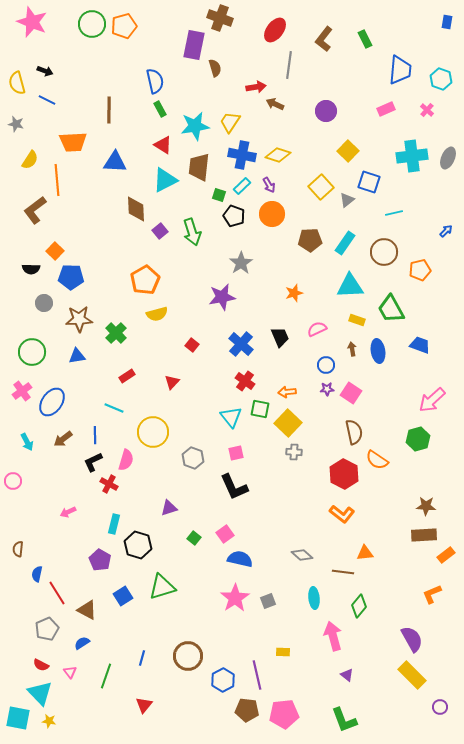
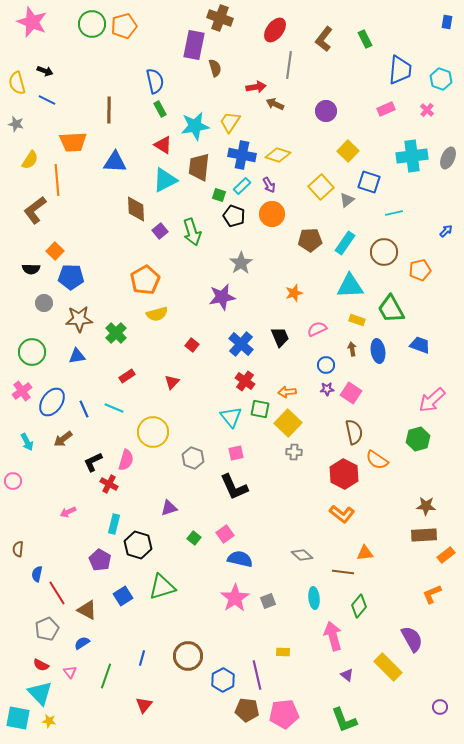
blue line at (95, 435): moved 11 px left, 26 px up; rotated 24 degrees counterclockwise
yellow rectangle at (412, 675): moved 24 px left, 8 px up
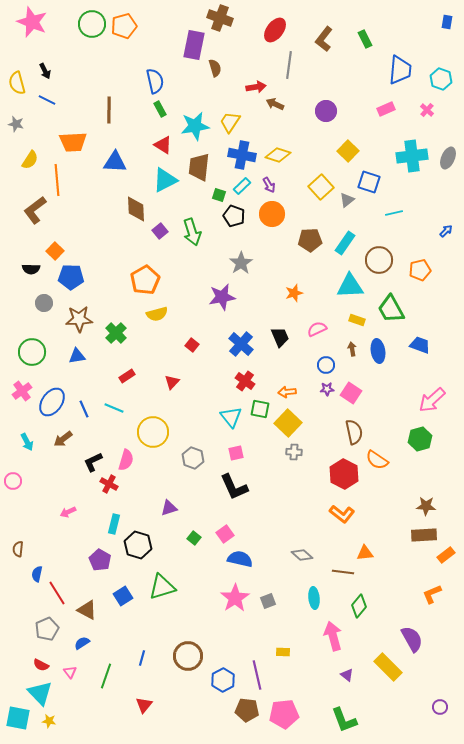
black arrow at (45, 71): rotated 42 degrees clockwise
brown circle at (384, 252): moved 5 px left, 8 px down
green hexagon at (418, 439): moved 2 px right
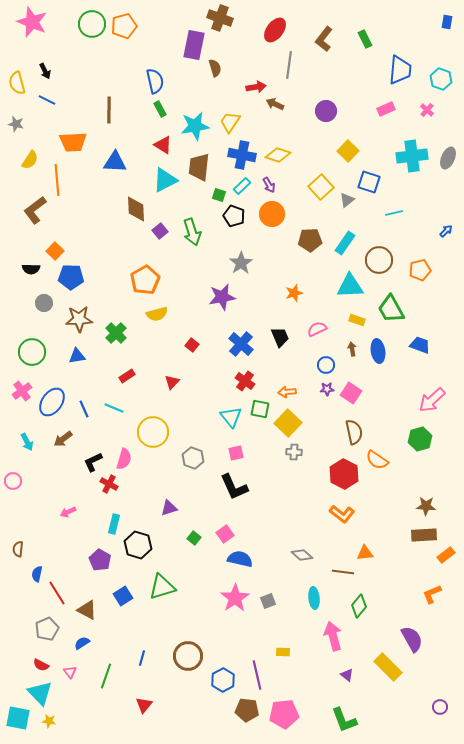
pink semicircle at (126, 460): moved 2 px left, 1 px up
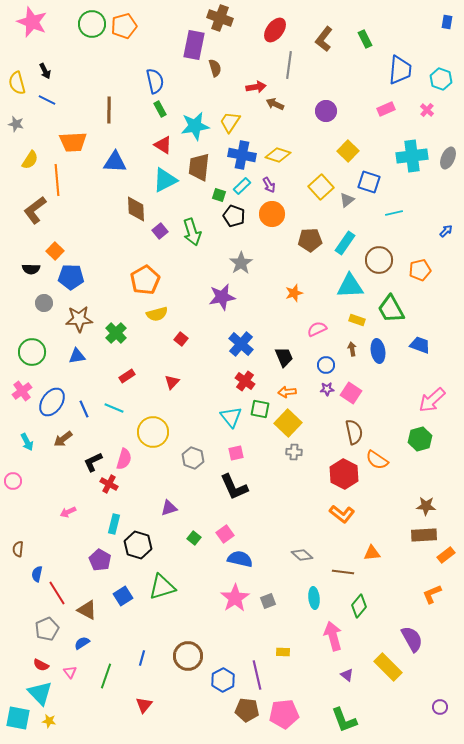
black trapezoid at (280, 337): moved 4 px right, 20 px down
red square at (192, 345): moved 11 px left, 6 px up
orange triangle at (365, 553): moved 7 px right
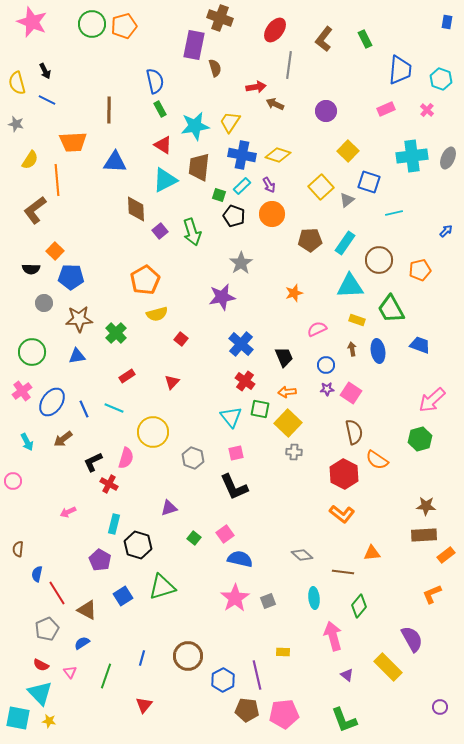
pink semicircle at (124, 459): moved 2 px right, 1 px up
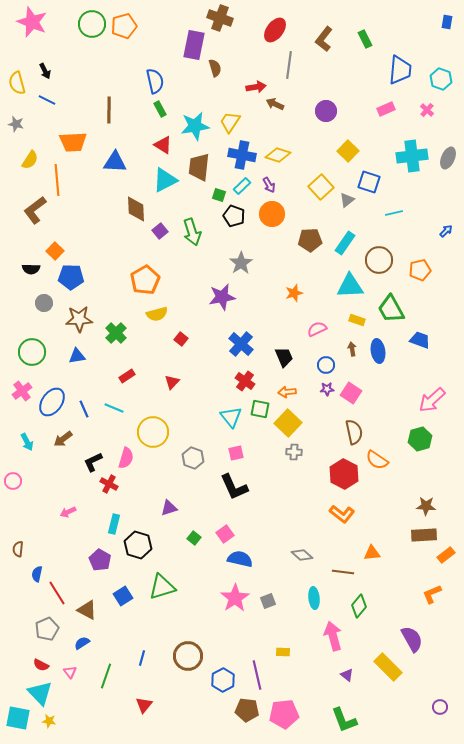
blue trapezoid at (420, 345): moved 5 px up
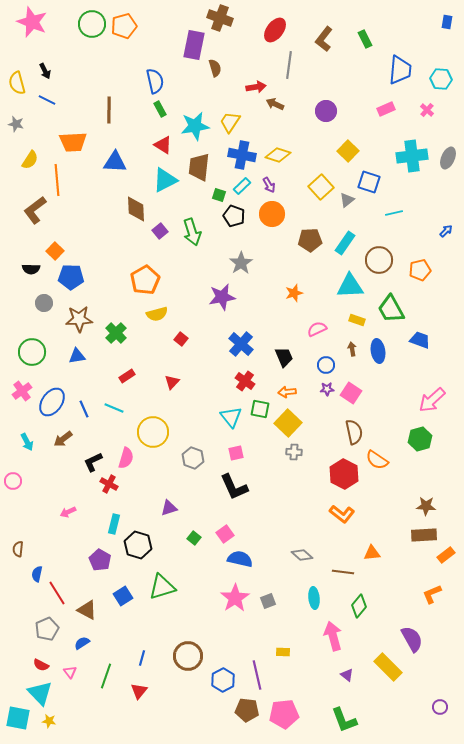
cyan hexagon at (441, 79): rotated 15 degrees counterclockwise
red triangle at (144, 705): moved 5 px left, 14 px up
